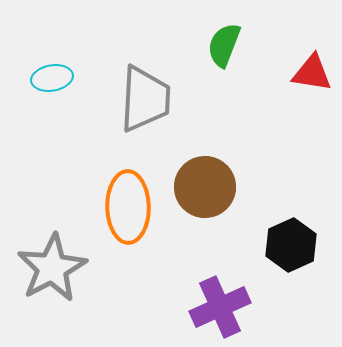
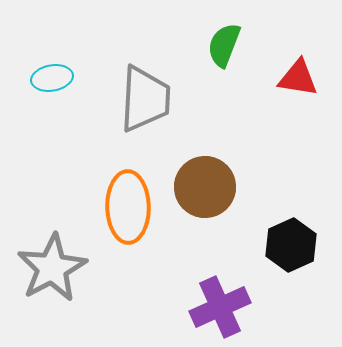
red triangle: moved 14 px left, 5 px down
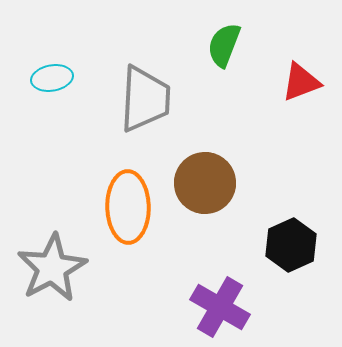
red triangle: moved 3 px right, 4 px down; rotated 30 degrees counterclockwise
brown circle: moved 4 px up
purple cross: rotated 36 degrees counterclockwise
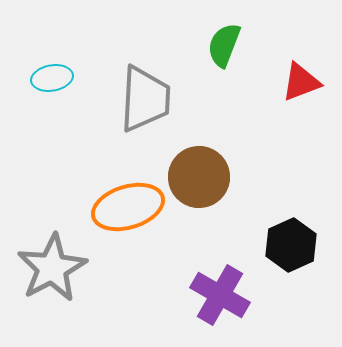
brown circle: moved 6 px left, 6 px up
orange ellipse: rotated 74 degrees clockwise
purple cross: moved 12 px up
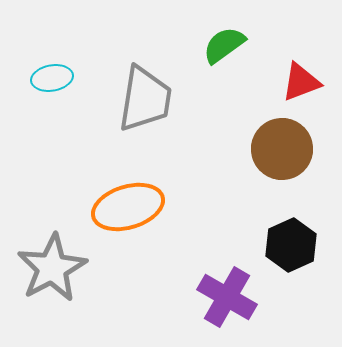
green semicircle: rotated 33 degrees clockwise
gray trapezoid: rotated 6 degrees clockwise
brown circle: moved 83 px right, 28 px up
purple cross: moved 7 px right, 2 px down
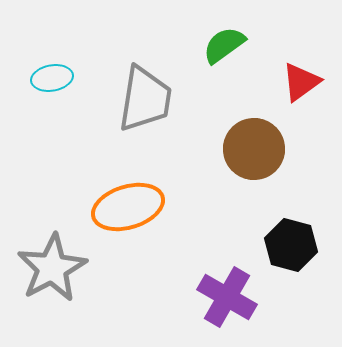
red triangle: rotated 15 degrees counterclockwise
brown circle: moved 28 px left
black hexagon: rotated 21 degrees counterclockwise
